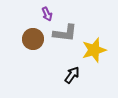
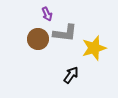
brown circle: moved 5 px right
yellow star: moved 2 px up
black arrow: moved 1 px left
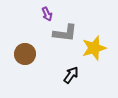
brown circle: moved 13 px left, 15 px down
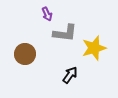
black arrow: moved 1 px left
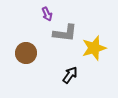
brown circle: moved 1 px right, 1 px up
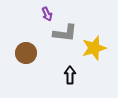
black arrow: rotated 36 degrees counterclockwise
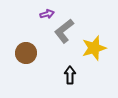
purple arrow: rotated 80 degrees counterclockwise
gray L-shape: moved 1 px left, 2 px up; rotated 135 degrees clockwise
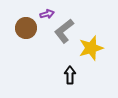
yellow star: moved 3 px left
brown circle: moved 25 px up
